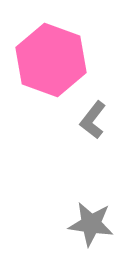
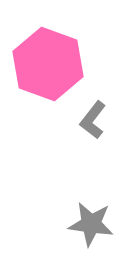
pink hexagon: moved 3 px left, 4 px down
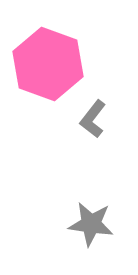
gray L-shape: moved 1 px up
